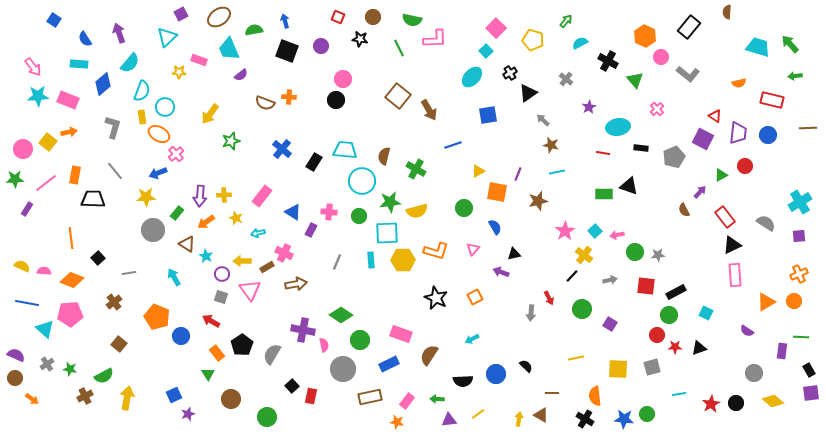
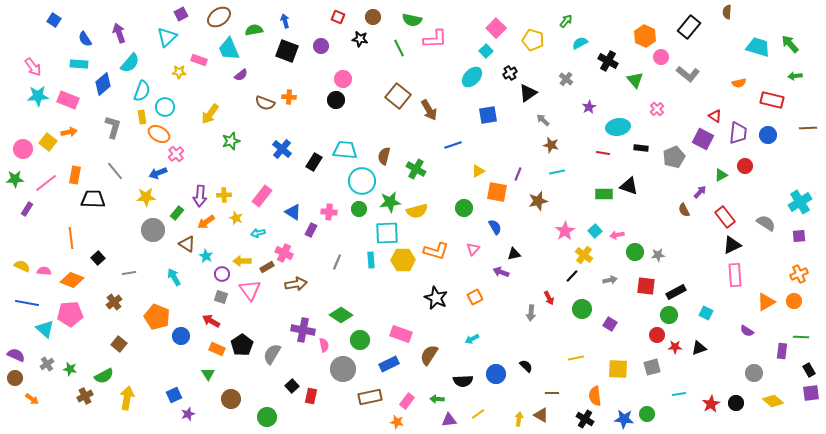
green circle at (359, 216): moved 7 px up
orange rectangle at (217, 353): moved 4 px up; rotated 28 degrees counterclockwise
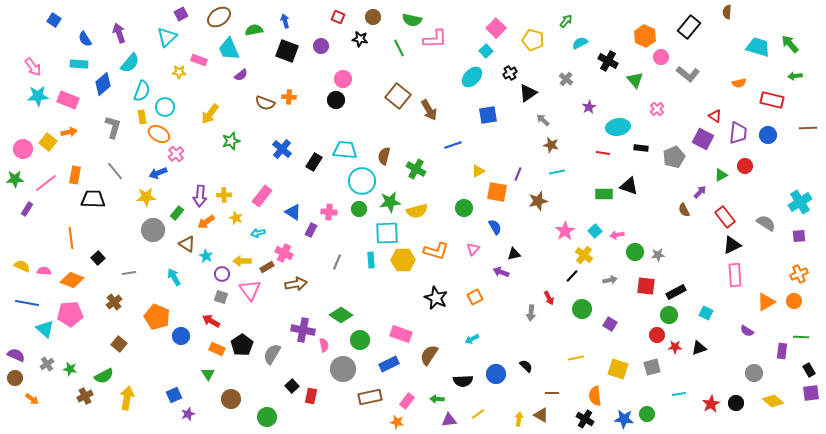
yellow square at (618, 369): rotated 15 degrees clockwise
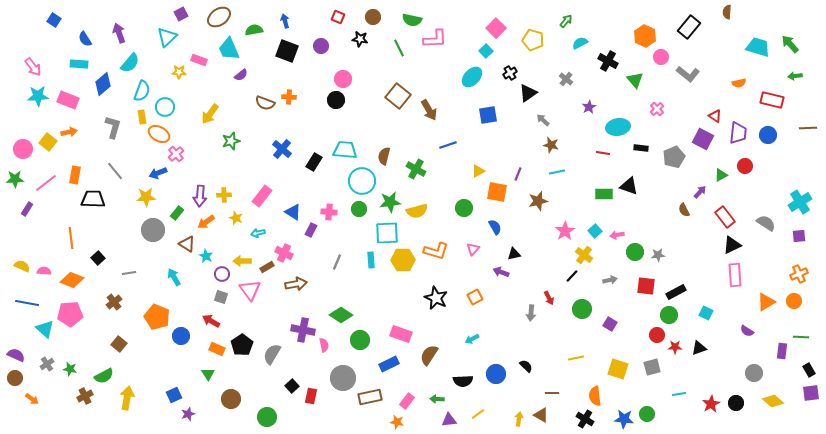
blue line at (453, 145): moved 5 px left
gray circle at (343, 369): moved 9 px down
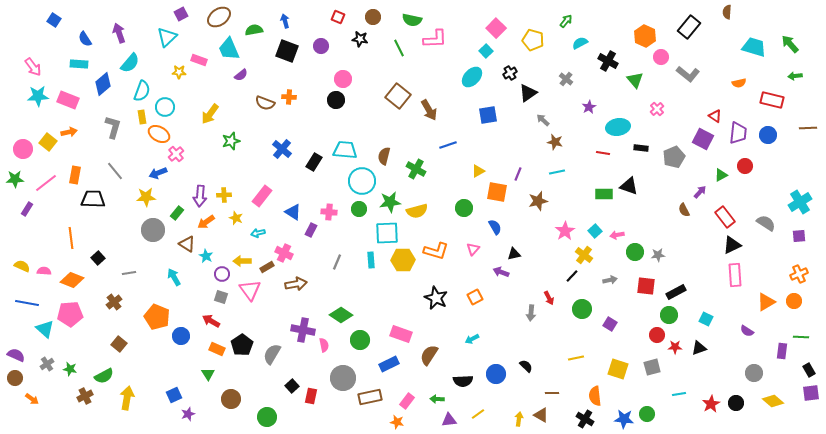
cyan trapezoid at (758, 47): moved 4 px left
brown star at (551, 145): moved 4 px right, 3 px up
cyan square at (706, 313): moved 6 px down
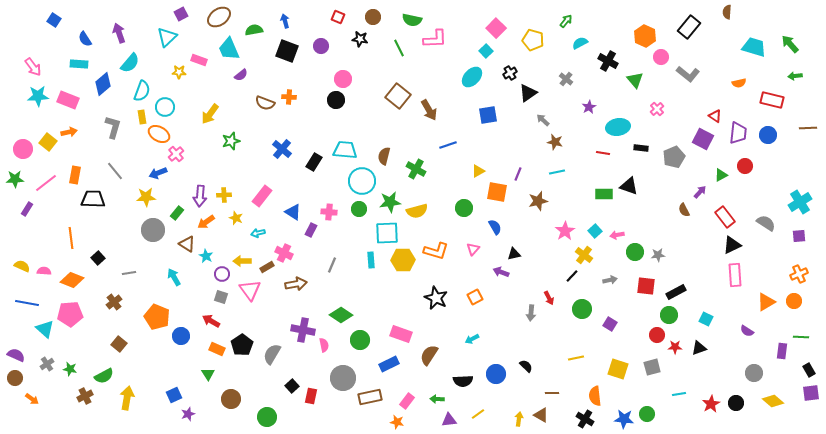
gray line at (337, 262): moved 5 px left, 3 px down
